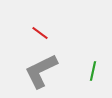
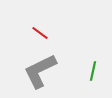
gray L-shape: moved 1 px left
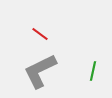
red line: moved 1 px down
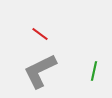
green line: moved 1 px right
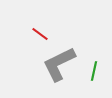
gray L-shape: moved 19 px right, 7 px up
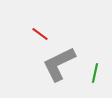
green line: moved 1 px right, 2 px down
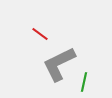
green line: moved 11 px left, 9 px down
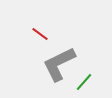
green line: rotated 30 degrees clockwise
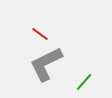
gray L-shape: moved 13 px left
